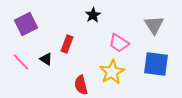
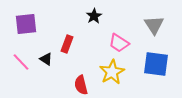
black star: moved 1 px right, 1 px down
purple square: rotated 20 degrees clockwise
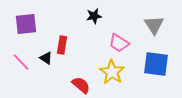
black star: rotated 21 degrees clockwise
red rectangle: moved 5 px left, 1 px down; rotated 12 degrees counterclockwise
black triangle: moved 1 px up
yellow star: rotated 10 degrees counterclockwise
red semicircle: rotated 144 degrees clockwise
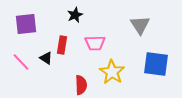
black star: moved 19 px left, 1 px up; rotated 14 degrees counterclockwise
gray triangle: moved 14 px left
pink trapezoid: moved 24 px left; rotated 35 degrees counterclockwise
red semicircle: rotated 48 degrees clockwise
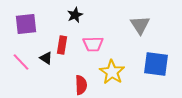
pink trapezoid: moved 2 px left, 1 px down
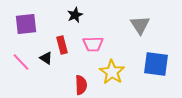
red rectangle: rotated 24 degrees counterclockwise
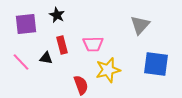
black star: moved 18 px left; rotated 21 degrees counterclockwise
gray triangle: rotated 15 degrees clockwise
black triangle: rotated 24 degrees counterclockwise
yellow star: moved 4 px left, 2 px up; rotated 25 degrees clockwise
red semicircle: rotated 18 degrees counterclockwise
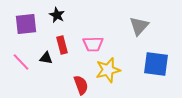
gray triangle: moved 1 px left, 1 px down
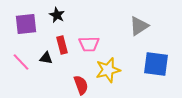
gray triangle: rotated 15 degrees clockwise
pink trapezoid: moved 4 px left
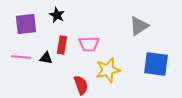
red rectangle: rotated 24 degrees clockwise
pink line: moved 5 px up; rotated 42 degrees counterclockwise
